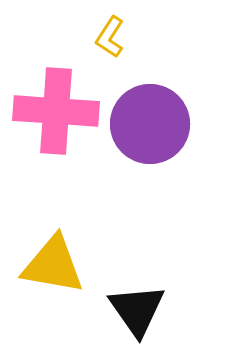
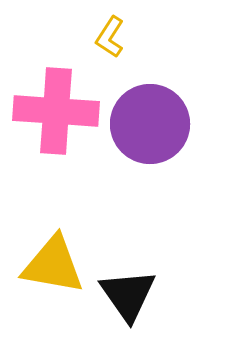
black triangle: moved 9 px left, 15 px up
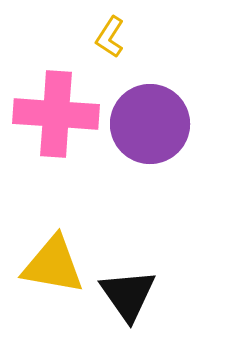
pink cross: moved 3 px down
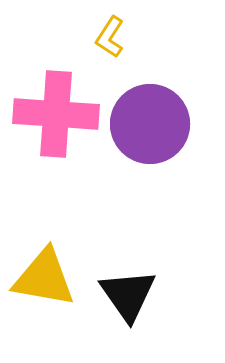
yellow triangle: moved 9 px left, 13 px down
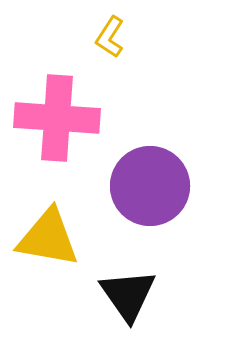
pink cross: moved 1 px right, 4 px down
purple circle: moved 62 px down
yellow triangle: moved 4 px right, 40 px up
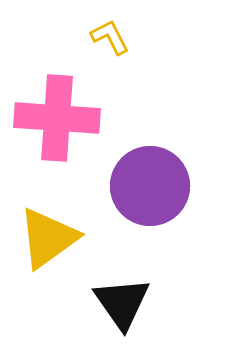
yellow L-shape: rotated 120 degrees clockwise
yellow triangle: rotated 46 degrees counterclockwise
black triangle: moved 6 px left, 8 px down
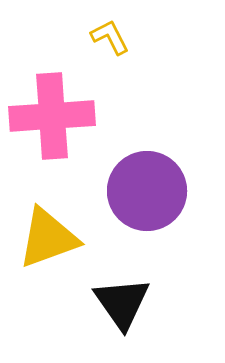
pink cross: moved 5 px left, 2 px up; rotated 8 degrees counterclockwise
purple circle: moved 3 px left, 5 px down
yellow triangle: rotated 16 degrees clockwise
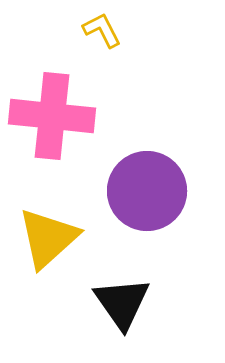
yellow L-shape: moved 8 px left, 7 px up
pink cross: rotated 10 degrees clockwise
yellow triangle: rotated 22 degrees counterclockwise
